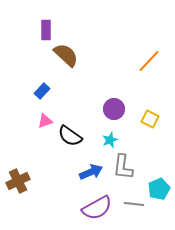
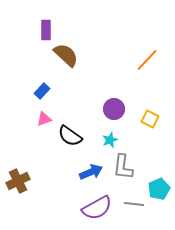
orange line: moved 2 px left, 1 px up
pink triangle: moved 1 px left, 2 px up
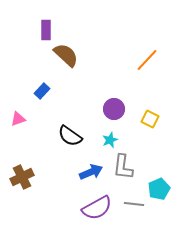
pink triangle: moved 26 px left
brown cross: moved 4 px right, 4 px up
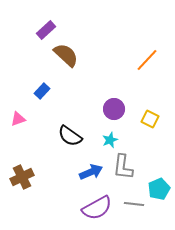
purple rectangle: rotated 48 degrees clockwise
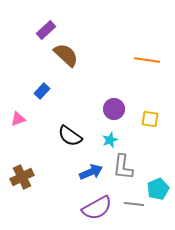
orange line: rotated 55 degrees clockwise
yellow square: rotated 18 degrees counterclockwise
cyan pentagon: moved 1 px left
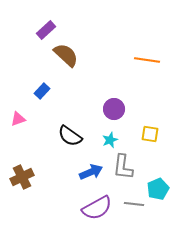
yellow square: moved 15 px down
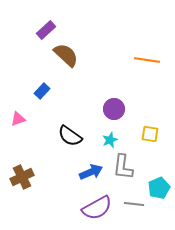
cyan pentagon: moved 1 px right, 1 px up
